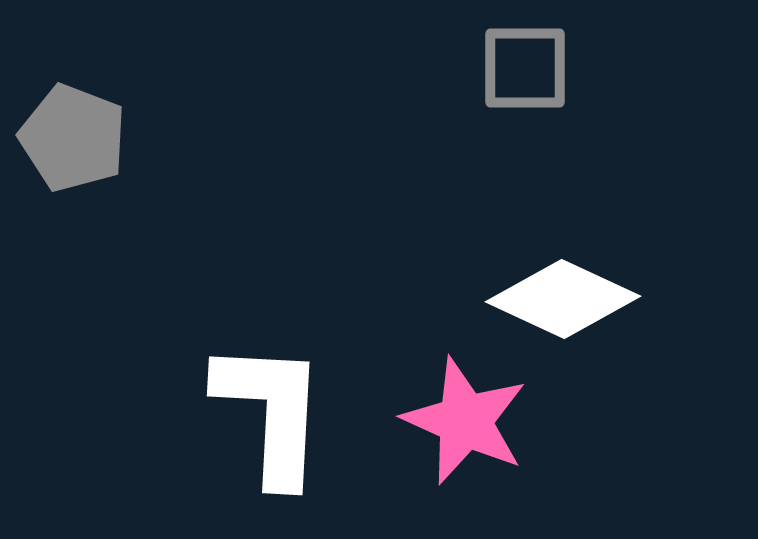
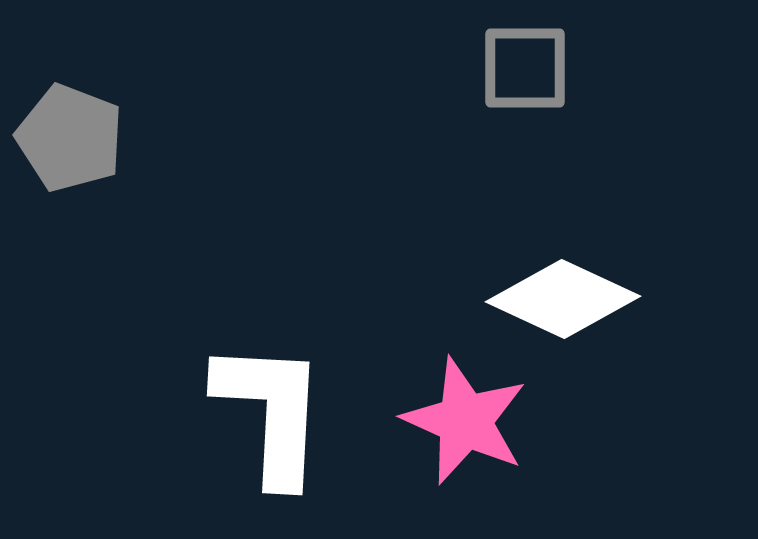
gray pentagon: moved 3 px left
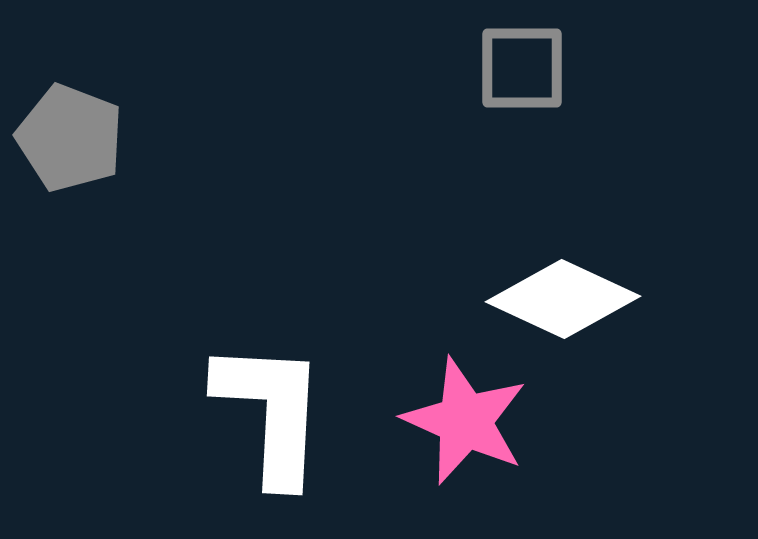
gray square: moved 3 px left
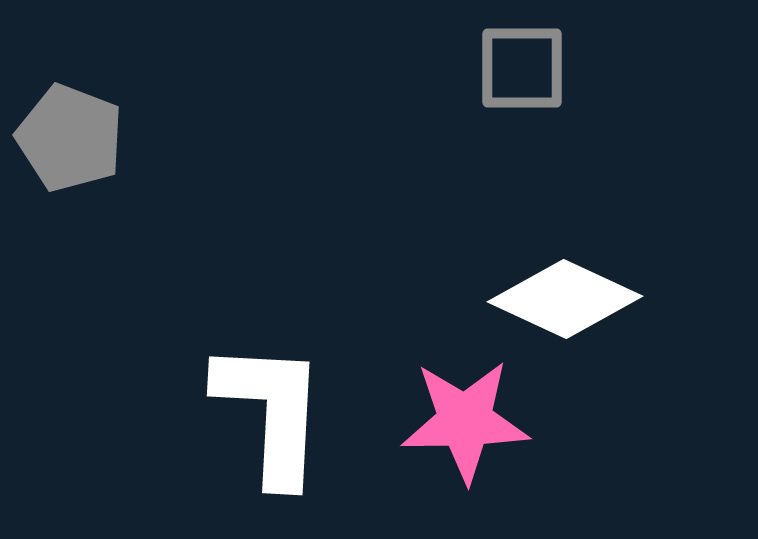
white diamond: moved 2 px right
pink star: rotated 25 degrees counterclockwise
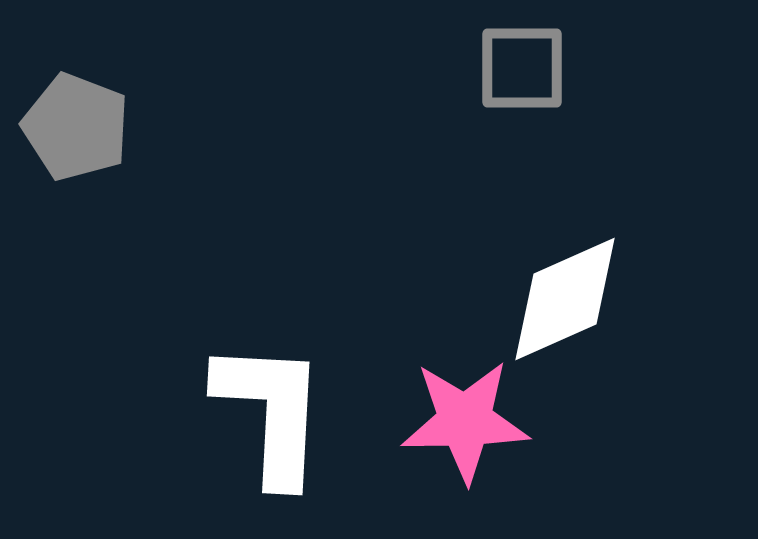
gray pentagon: moved 6 px right, 11 px up
white diamond: rotated 49 degrees counterclockwise
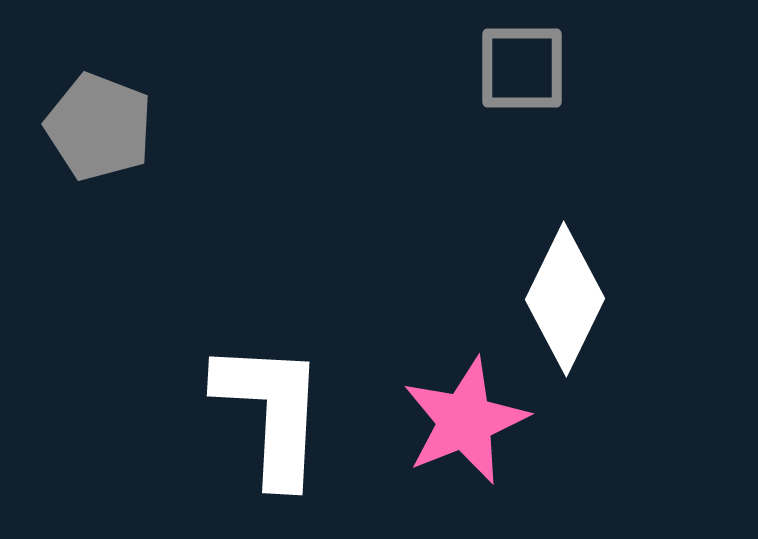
gray pentagon: moved 23 px right
white diamond: rotated 40 degrees counterclockwise
pink star: rotated 21 degrees counterclockwise
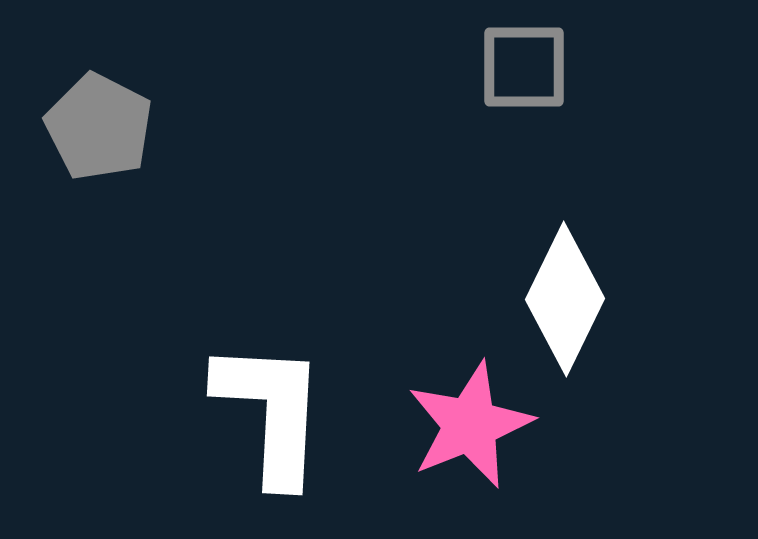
gray square: moved 2 px right, 1 px up
gray pentagon: rotated 6 degrees clockwise
pink star: moved 5 px right, 4 px down
